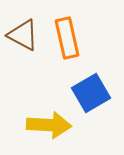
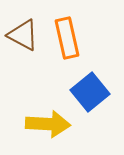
blue square: moved 1 px left, 1 px up; rotated 9 degrees counterclockwise
yellow arrow: moved 1 px left, 1 px up
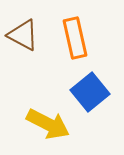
orange rectangle: moved 8 px right
yellow arrow: rotated 24 degrees clockwise
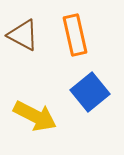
orange rectangle: moved 3 px up
yellow arrow: moved 13 px left, 8 px up
